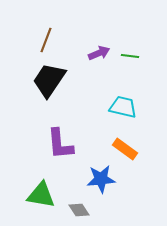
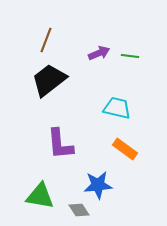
black trapezoid: rotated 18 degrees clockwise
cyan trapezoid: moved 6 px left, 1 px down
blue star: moved 3 px left, 6 px down
green triangle: moved 1 px left, 1 px down
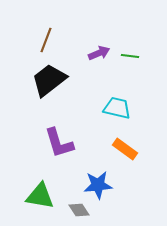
purple L-shape: moved 1 px left, 1 px up; rotated 12 degrees counterclockwise
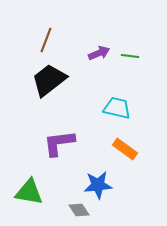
purple L-shape: rotated 100 degrees clockwise
green triangle: moved 11 px left, 4 px up
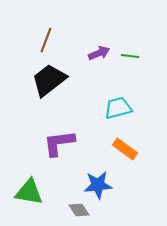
cyan trapezoid: moved 1 px right; rotated 28 degrees counterclockwise
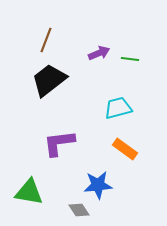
green line: moved 3 px down
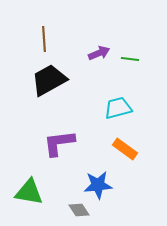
brown line: moved 2 px left, 1 px up; rotated 25 degrees counterclockwise
black trapezoid: rotated 9 degrees clockwise
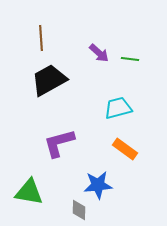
brown line: moved 3 px left, 1 px up
purple arrow: rotated 65 degrees clockwise
purple L-shape: rotated 8 degrees counterclockwise
gray diamond: rotated 35 degrees clockwise
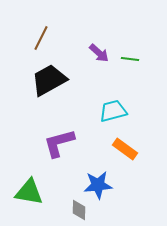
brown line: rotated 30 degrees clockwise
cyan trapezoid: moved 5 px left, 3 px down
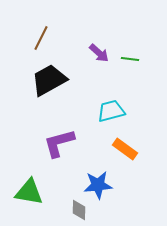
cyan trapezoid: moved 2 px left
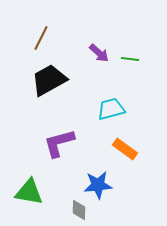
cyan trapezoid: moved 2 px up
